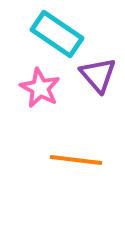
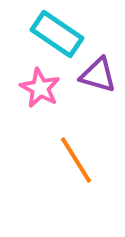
purple triangle: rotated 33 degrees counterclockwise
orange line: rotated 51 degrees clockwise
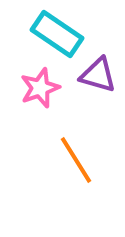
pink star: rotated 24 degrees clockwise
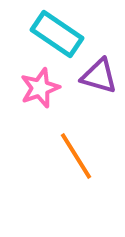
purple triangle: moved 1 px right, 1 px down
orange line: moved 4 px up
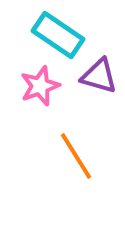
cyan rectangle: moved 1 px right, 1 px down
pink star: moved 2 px up
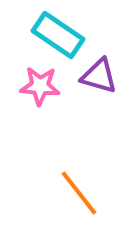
pink star: rotated 24 degrees clockwise
orange line: moved 3 px right, 37 px down; rotated 6 degrees counterclockwise
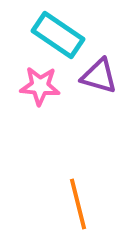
orange line: moved 1 px left, 11 px down; rotated 24 degrees clockwise
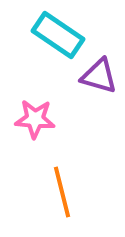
pink star: moved 5 px left, 33 px down
orange line: moved 16 px left, 12 px up
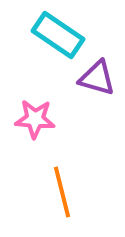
purple triangle: moved 2 px left, 2 px down
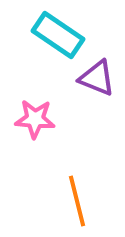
purple triangle: rotated 6 degrees clockwise
orange line: moved 15 px right, 9 px down
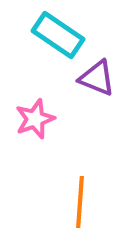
pink star: rotated 24 degrees counterclockwise
orange line: moved 3 px right, 1 px down; rotated 18 degrees clockwise
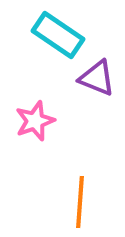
pink star: moved 2 px down
